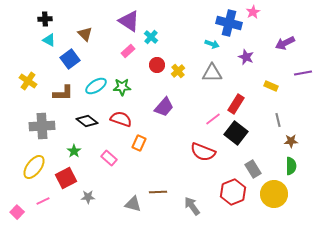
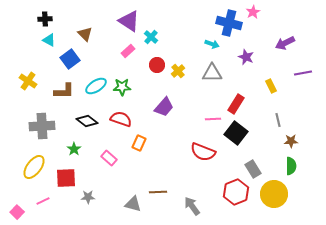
yellow rectangle at (271, 86): rotated 40 degrees clockwise
brown L-shape at (63, 93): moved 1 px right, 2 px up
pink line at (213, 119): rotated 35 degrees clockwise
green star at (74, 151): moved 2 px up
red square at (66, 178): rotated 25 degrees clockwise
red hexagon at (233, 192): moved 3 px right
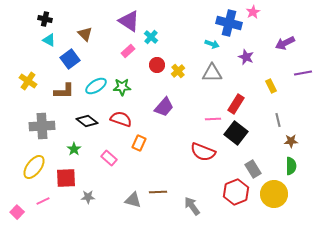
black cross at (45, 19): rotated 16 degrees clockwise
gray triangle at (133, 204): moved 4 px up
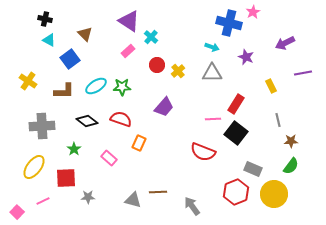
cyan arrow at (212, 44): moved 3 px down
green semicircle at (291, 166): rotated 36 degrees clockwise
gray rectangle at (253, 169): rotated 36 degrees counterclockwise
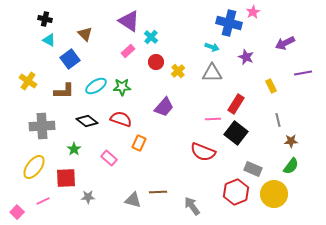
red circle at (157, 65): moved 1 px left, 3 px up
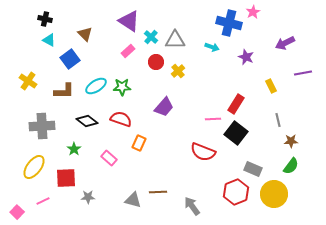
gray triangle at (212, 73): moved 37 px left, 33 px up
